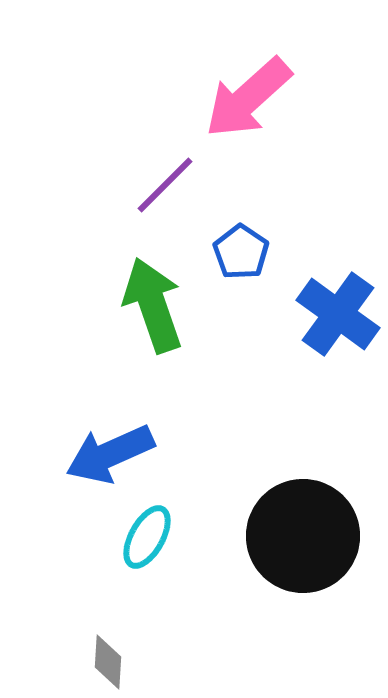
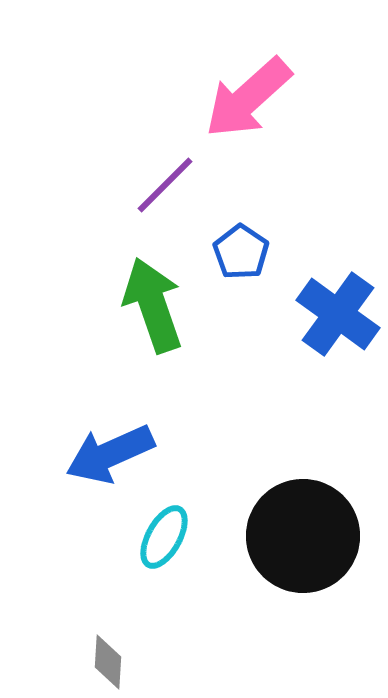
cyan ellipse: moved 17 px right
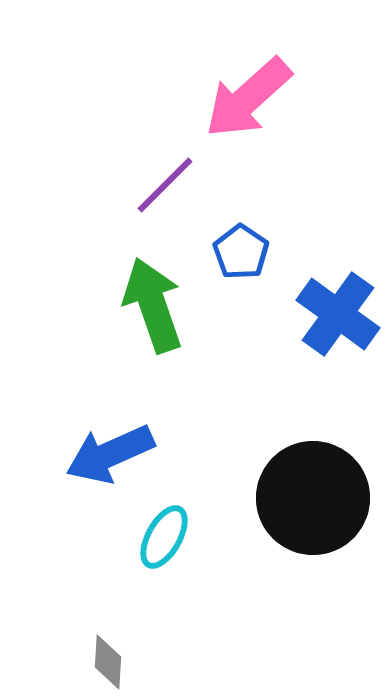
black circle: moved 10 px right, 38 px up
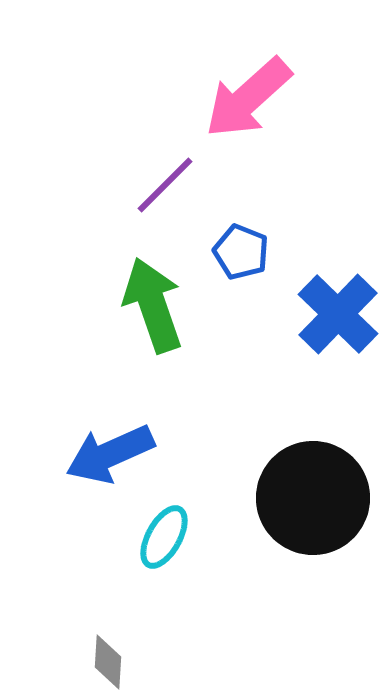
blue pentagon: rotated 12 degrees counterclockwise
blue cross: rotated 8 degrees clockwise
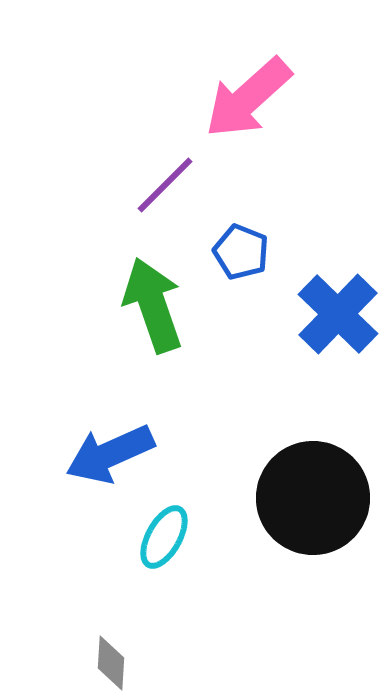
gray diamond: moved 3 px right, 1 px down
